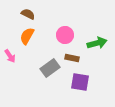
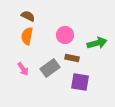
brown semicircle: moved 2 px down
orange semicircle: rotated 18 degrees counterclockwise
pink arrow: moved 13 px right, 13 px down
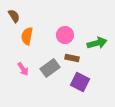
brown semicircle: moved 14 px left; rotated 32 degrees clockwise
purple square: rotated 18 degrees clockwise
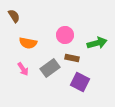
orange semicircle: moved 1 px right, 7 px down; rotated 90 degrees counterclockwise
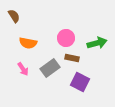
pink circle: moved 1 px right, 3 px down
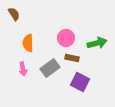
brown semicircle: moved 2 px up
orange semicircle: rotated 78 degrees clockwise
pink arrow: rotated 24 degrees clockwise
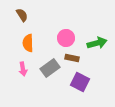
brown semicircle: moved 8 px right, 1 px down
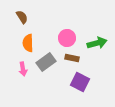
brown semicircle: moved 2 px down
pink circle: moved 1 px right
gray rectangle: moved 4 px left, 6 px up
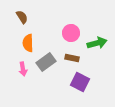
pink circle: moved 4 px right, 5 px up
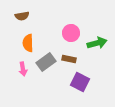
brown semicircle: moved 1 px up; rotated 112 degrees clockwise
brown rectangle: moved 3 px left, 1 px down
